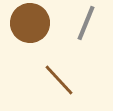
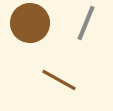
brown line: rotated 18 degrees counterclockwise
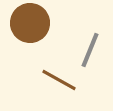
gray line: moved 4 px right, 27 px down
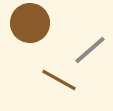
gray line: rotated 27 degrees clockwise
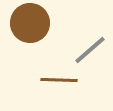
brown line: rotated 27 degrees counterclockwise
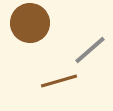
brown line: moved 1 px down; rotated 18 degrees counterclockwise
